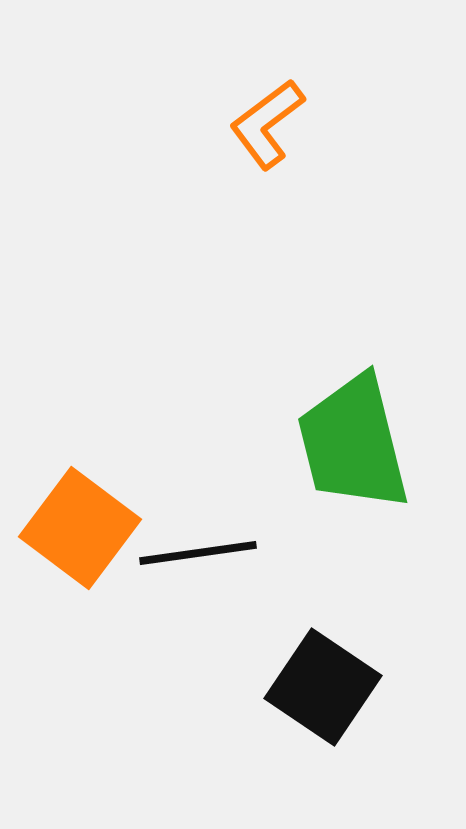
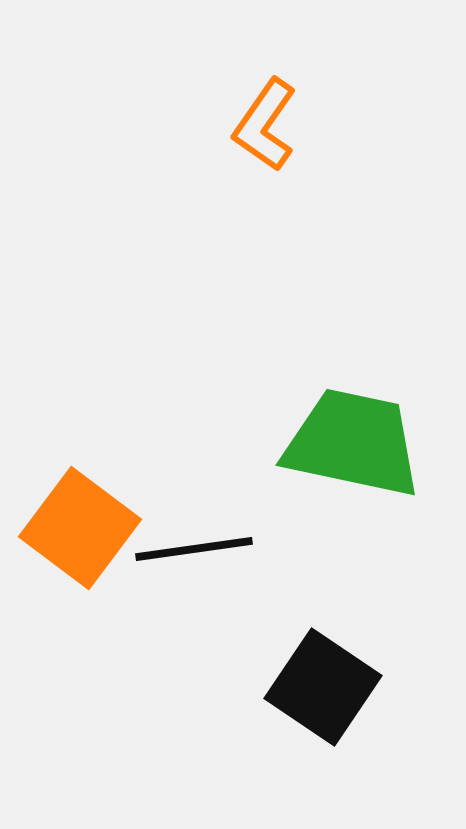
orange L-shape: moved 2 px left, 1 px down; rotated 18 degrees counterclockwise
green trapezoid: rotated 116 degrees clockwise
black line: moved 4 px left, 4 px up
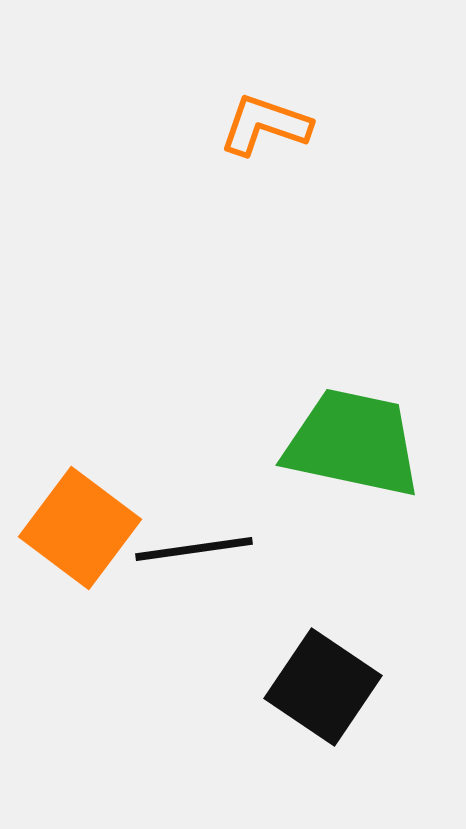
orange L-shape: rotated 74 degrees clockwise
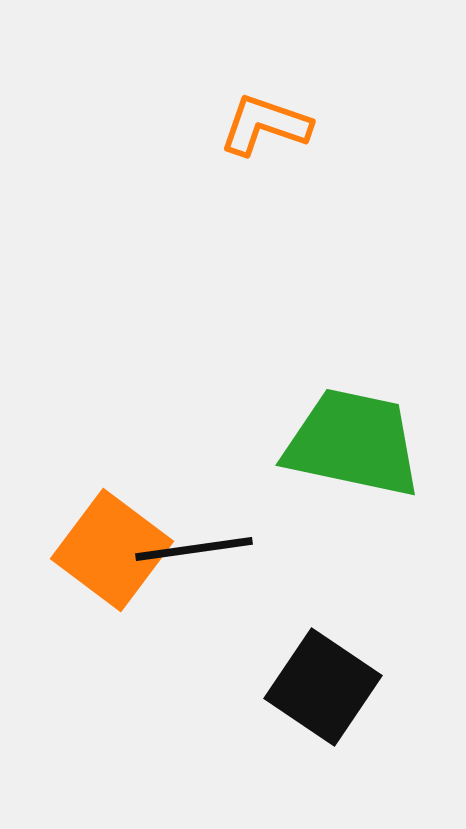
orange square: moved 32 px right, 22 px down
